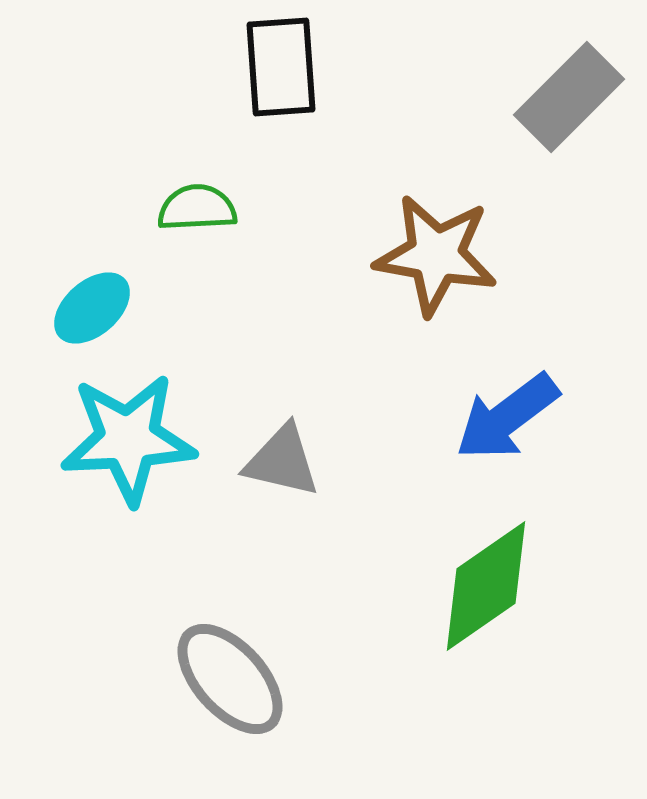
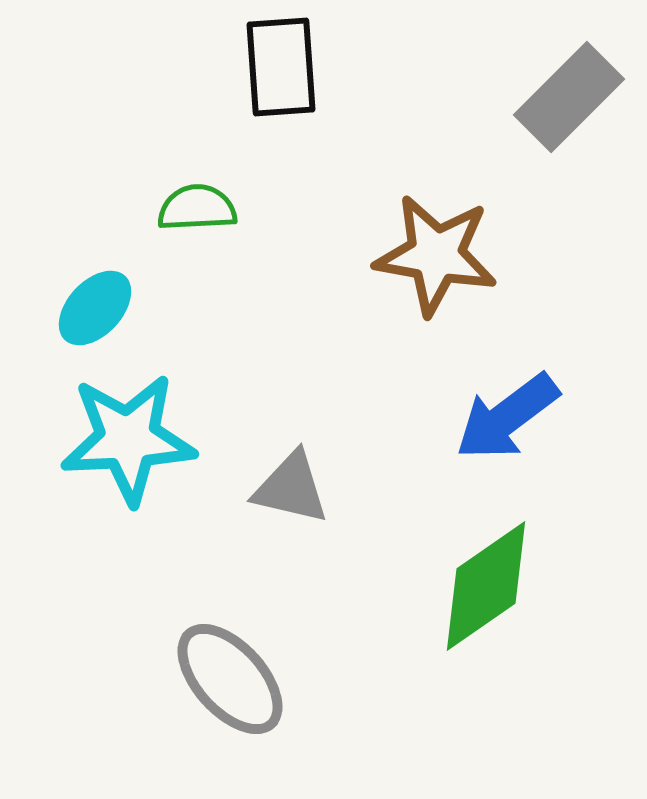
cyan ellipse: moved 3 px right; rotated 6 degrees counterclockwise
gray triangle: moved 9 px right, 27 px down
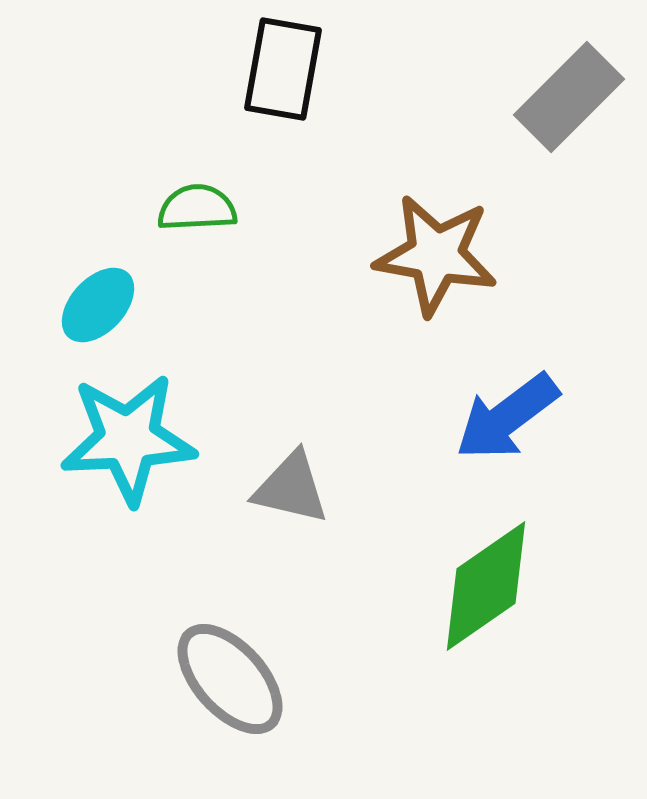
black rectangle: moved 2 px right, 2 px down; rotated 14 degrees clockwise
cyan ellipse: moved 3 px right, 3 px up
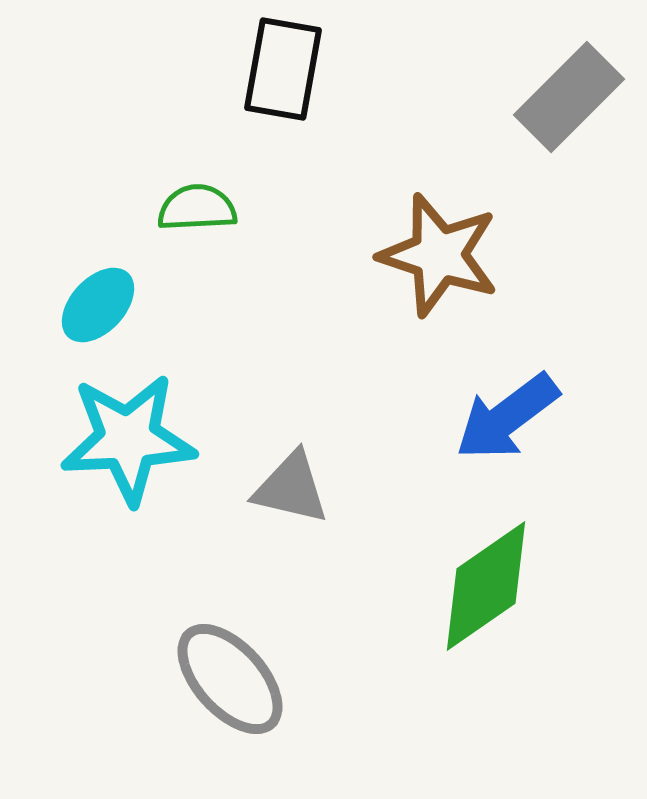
brown star: moved 3 px right; rotated 8 degrees clockwise
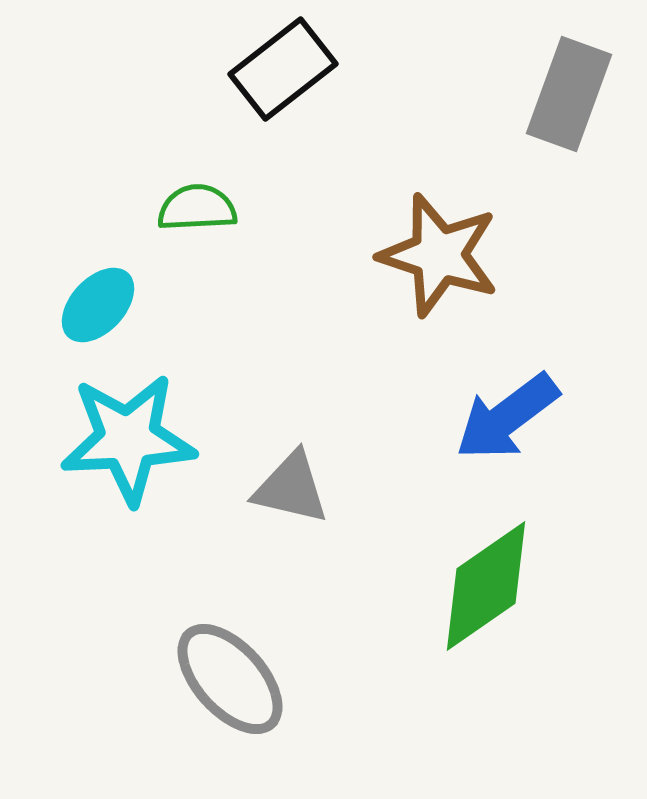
black rectangle: rotated 42 degrees clockwise
gray rectangle: moved 3 px up; rotated 25 degrees counterclockwise
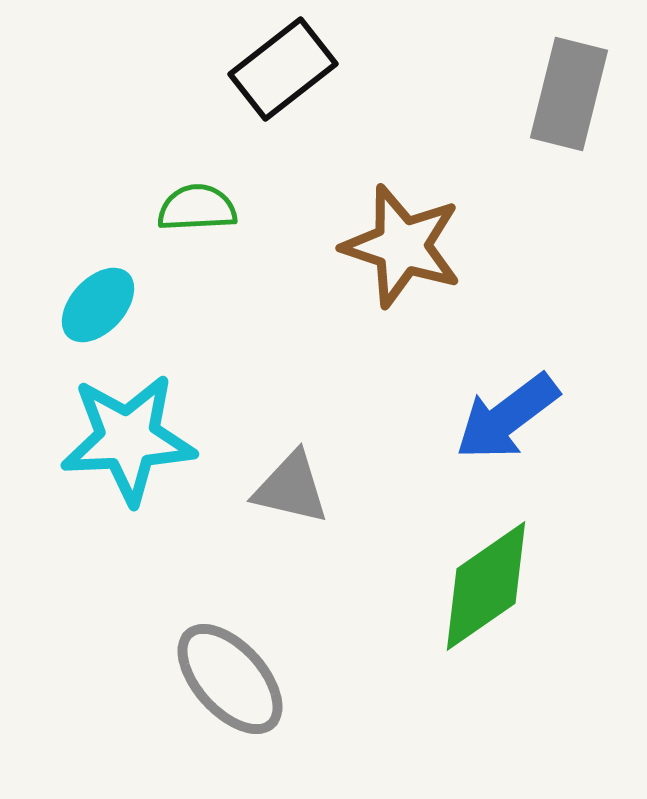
gray rectangle: rotated 6 degrees counterclockwise
brown star: moved 37 px left, 9 px up
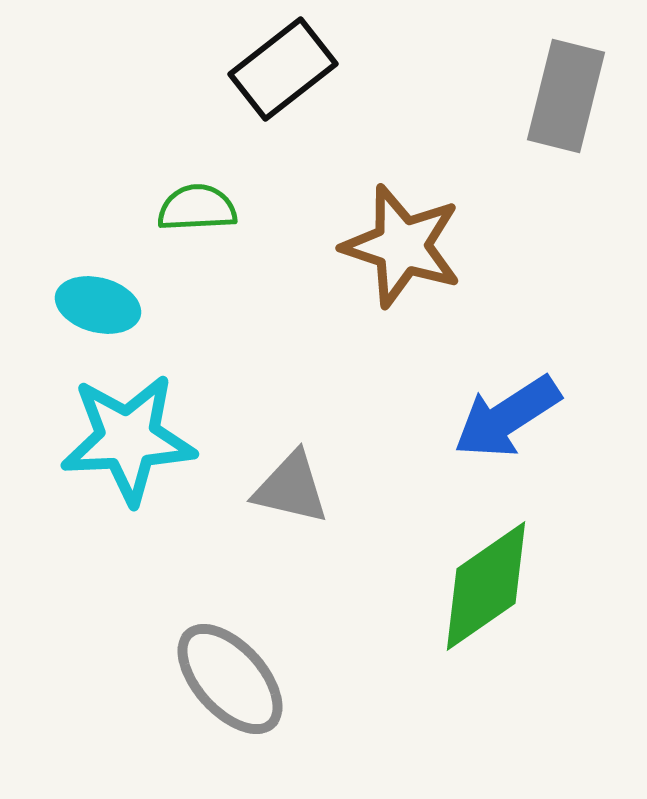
gray rectangle: moved 3 px left, 2 px down
cyan ellipse: rotated 62 degrees clockwise
blue arrow: rotated 4 degrees clockwise
